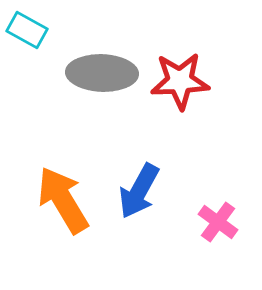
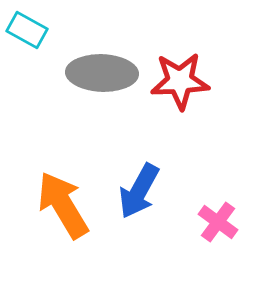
orange arrow: moved 5 px down
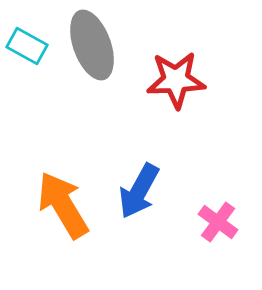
cyan rectangle: moved 16 px down
gray ellipse: moved 10 px left, 28 px up; rotated 68 degrees clockwise
red star: moved 4 px left, 1 px up
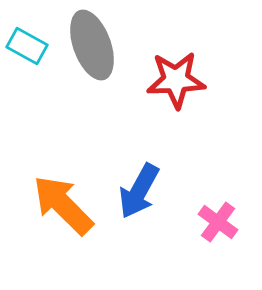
orange arrow: rotated 14 degrees counterclockwise
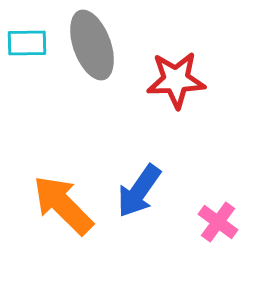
cyan rectangle: moved 3 px up; rotated 30 degrees counterclockwise
blue arrow: rotated 6 degrees clockwise
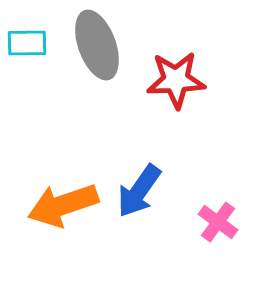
gray ellipse: moved 5 px right
orange arrow: rotated 64 degrees counterclockwise
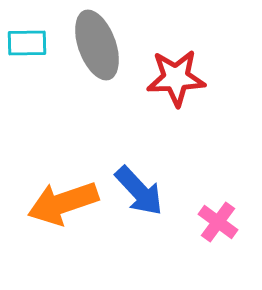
red star: moved 2 px up
blue arrow: rotated 78 degrees counterclockwise
orange arrow: moved 2 px up
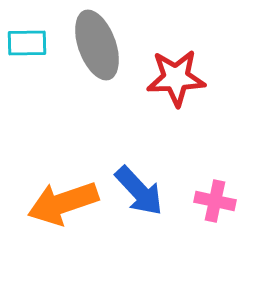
pink cross: moved 3 px left, 21 px up; rotated 24 degrees counterclockwise
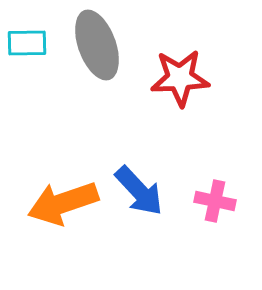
red star: moved 4 px right
